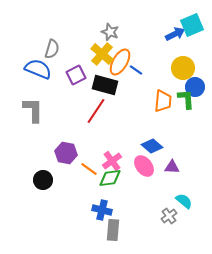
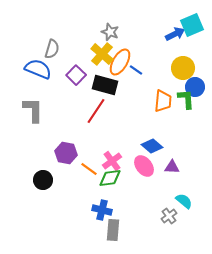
purple square: rotated 18 degrees counterclockwise
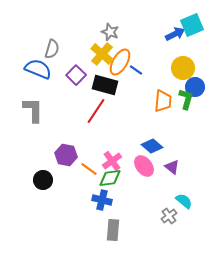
green L-shape: rotated 20 degrees clockwise
purple hexagon: moved 2 px down
purple triangle: rotated 35 degrees clockwise
blue cross: moved 10 px up
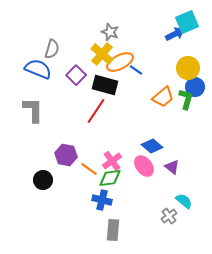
cyan square: moved 5 px left, 3 px up
orange ellipse: rotated 32 degrees clockwise
yellow circle: moved 5 px right
orange trapezoid: moved 4 px up; rotated 45 degrees clockwise
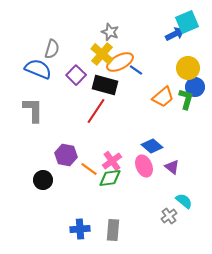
pink ellipse: rotated 15 degrees clockwise
blue cross: moved 22 px left, 29 px down; rotated 18 degrees counterclockwise
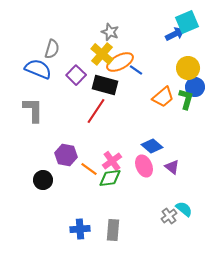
cyan semicircle: moved 8 px down
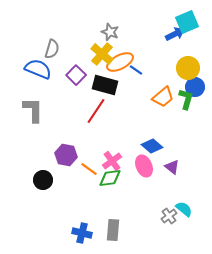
blue cross: moved 2 px right, 4 px down; rotated 18 degrees clockwise
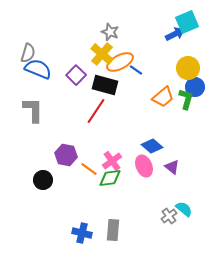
gray semicircle: moved 24 px left, 4 px down
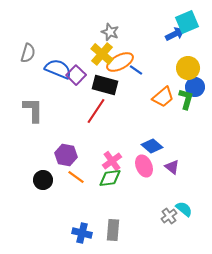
blue semicircle: moved 20 px right
orange line: moved 13 px left, 8 px down
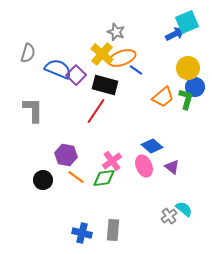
gray star: moved 6 px right
orange ellipse: moved 2 px right, 4 px up; rotated 8 degrees clockwise
green diamond: moved 6 px left
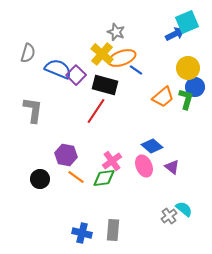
gray L-shape: rotated 8 degrees clockwise
black circle: moved 3 px left, 1 px up
